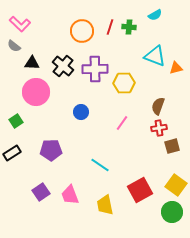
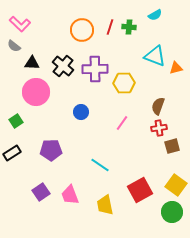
orange circle: moved 1 px up
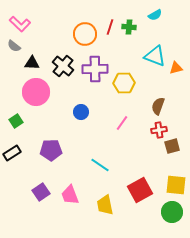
orange circle: moved 3 px right, 4 px down
red cross: moved 2 px down
yellow square: rotated 30 degrees counterclockwise
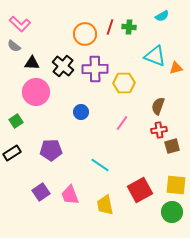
cyan semicircle: moved 7 px right, 1 px down
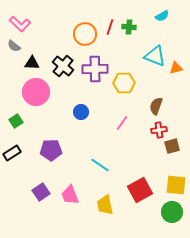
brown semicircle: moved 2 px left
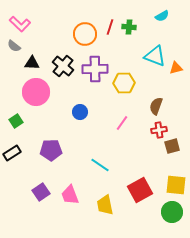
blue circle: moved 1 px left
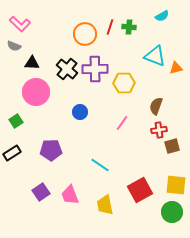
gray semicircle: rotated 16 degrees counterclockwise
black cross: moved 4 px right, 3 px down
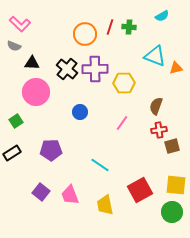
purple square: rotated 18 degrees counterclockwise
